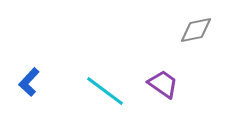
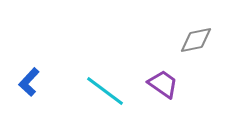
gray diamond: moved 10 px down
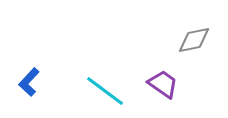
gray diamond: moved 2 px left
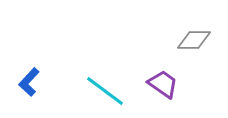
gray diamond: rotated 12 degrees clockwise
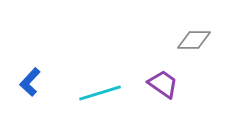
blue L-shape: moved 1 px right
cyan line: moved 5 px left, 2 px down; rotated 54 degrees counterclockwise
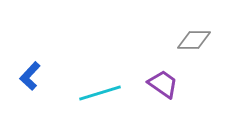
blue L-shape: moved 6 px up
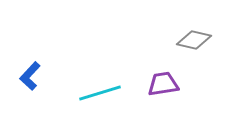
gray diamond: rotated 12 degrees clockwise
purple trapezoid: rotated 44 degrees counterclockwise
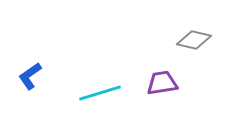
blue L-shape: rotated 12 degrees clockwise
purple trapezoid: moved 1 px left, 1 px up
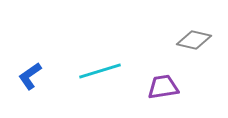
purple trapezoid: moved 1 px right, 4 px down
cyan line: moved 22 px up
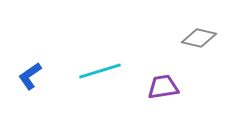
gray diamond: moved 5 px right, 2 px up
